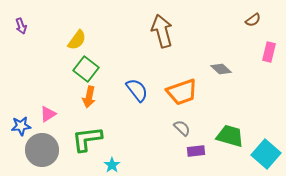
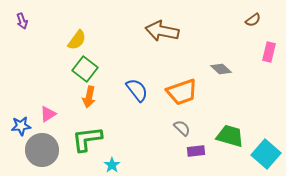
purple arrow: moved 1 px right, 5 px up
brown arrow: rotated 64 degrees counterclockwise
green square: moved 1 px left
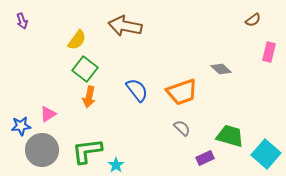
brown arrow: moved 37 px left, 5 px up
green L-shape: moved 12 px down
purple rectangle: moved 9 px right, 7 px down; rotated 18 degrees counterclockwise
cyan star: moved 4 px right
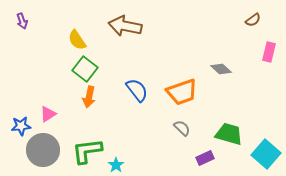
yellow semicircle: rotated 110 degrees clockwise
green trapezoid: moved 1 px left, 2 px up
gray circle: moved 1 px right
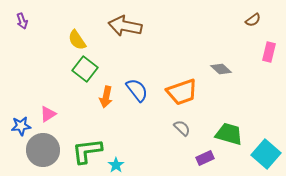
orange arrow: moved 17 px right
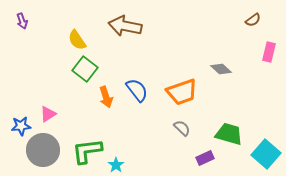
orange arrow: rotated 30 degrees counterclockwise
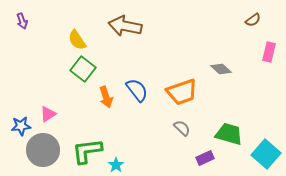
green square: moved 2 px left
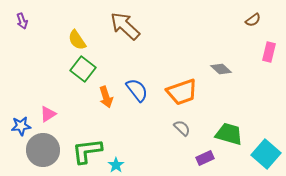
brown arrow: rotated 32 degrees clockwise
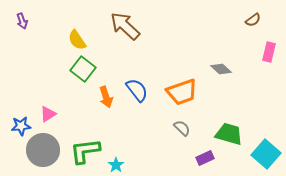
green L-shape: moved 2 px left
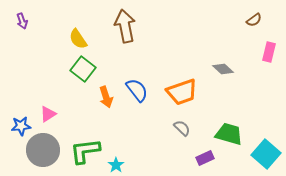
brown semicircle: moved 1 px right
brown arrow: rotated 36 degrees clockwise
yellow semicircle: moved 1 px right, 1 px up
gray diamond: moved 2 px right
